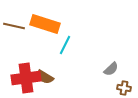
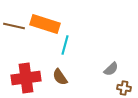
cyan line: rotated 12 degrees counterclockwise
brown semicircle: moved 15 px right; rotated 24 degrees clockwise
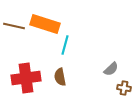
brown semicircle: rotated 24 degrees clockwise
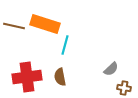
red cross: moved 1 px right, 1 px up
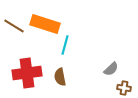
brown line: rotated 20 degrees clockwise
red cross: moved 4 px up
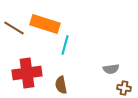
brown line: moved 2 px down
gray semicircle: rotated 35 degrees clockwise
brown semicircle: moved 1 px right, 8 px down
